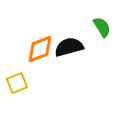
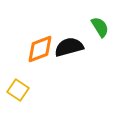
green semicircle: moved 2 px left
yellow square: moved 1 px right, 7 px down; rotated 35 degrees counterclockwise
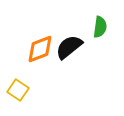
green semicircle: rotated 40 degrees clockwise
black semicircle: rotated 24 degrees counterclockwise
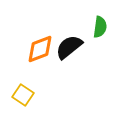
yellow square: moved 5 px right, 5 px down
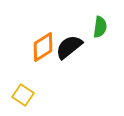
orange diamond: moved 3 px right, 2 px up; rotated 12 degrees counterclockwise
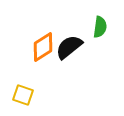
yellow square: rotated 15 degrees counterclockwise
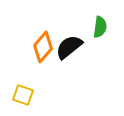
orange diamond: rotated 16 degrees counterclockwise
